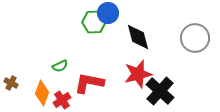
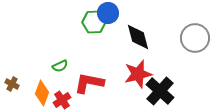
brown cross: moved 1 px right, 1 px down
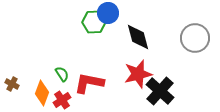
green semicircle: moved 2 px right, 8 px down; rotated 98 degrees counterclockwise
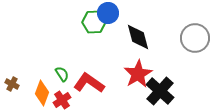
red star: rotated 16 degrees counterclockwise
red L-shape: rotated 24 degrees clockwise
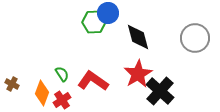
red L-shape: moved 4 px right, 2 px up
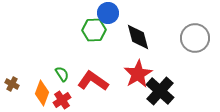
green hexagon: moved 8 px down
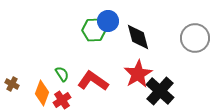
blue circle: moved 8 px down
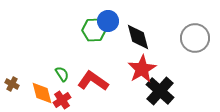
red star: moved 4 px right, 5 px up
orange diamond: rotated 35 degrees counterclockwise
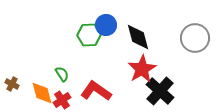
blue circle: moved 2 px left, 4 px down
green hexagon: moved 5 px left, 5 px down
red L-shape: moved 3 px right, 10 px down
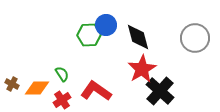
orange diamond: moved 5 px left, 5 px up; rotated 75 degrees counterclockwise
